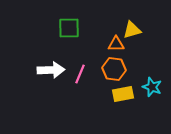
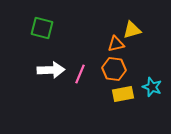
green square: moved 27 px left; rotated 15 degrees clockwise
orange triangle: rotated 12 degrees counterclockwise
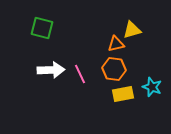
pink line: rotated 48 degrees counterclockwise
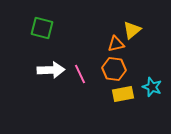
yellow triangle: rotated 24 degrees counterclockwise
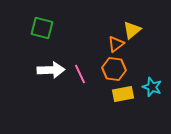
orange triangle: rotated 24 degrees counterclockwise
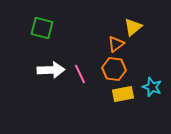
yellow triangle: moved 1 px right, 3 px up
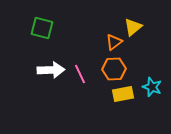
orange triangle: moved 2 px left, 2 px up
orange hexagon: rotated 10 degrees counterclockwise
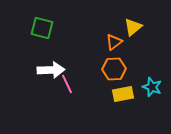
pink line: moved 13 px left, 10 px down
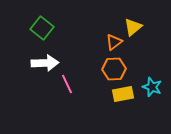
green square: rotated 25 degrees clockwise
white arrow: moved 6 px left, 7 px up
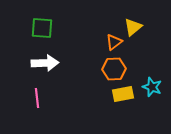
green square: rotated 35 degrees counterclockwise
pink line: moved 30 px left, 14 px down; rotated 18 degrees clockwise
